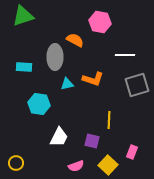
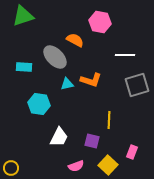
gray ellipse: rotated 45 degrees counterclockwise
orange L-shape: moved 2 px left, 1 px down
yellow circle: moved 5 px left, 5 px down
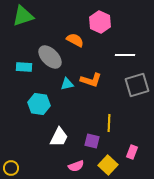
pink hexagon: rotated 15 degrees clockwise
gray ellipse: moved 5 px left
yellow line: moved 3 px down
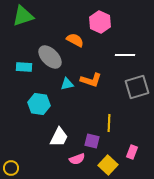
gray square: moved 2 px down
pink semicircle: moved 1 px right, 7 px up
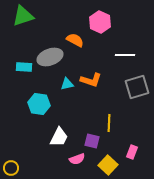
gray ellipse: rotated 65 degrees counterclockwise
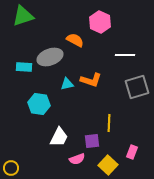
purple square: rotated 21 degrees counterclockwise
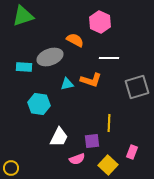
white line: moved 16 px left, 3 px down
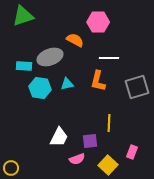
pink hexagon: moved 2 px left; rotated 25 degrees counterclockwise
cyan rectangle: moved 1 px up
orange L-shape: moved 7 px right, 1 px down; rotated 85 degrees clockwise
cyan hexagon: moved 1 px right, 16 px up
purple square: moved 2 px left
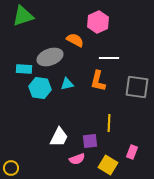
pink hexagon: rotated 25 degrees counterclockwise
cyan rectangle: moved 3 px down
gray square: rotated 25 degrees clockwise
yellow square: rotated 12 degrees counterclockwise
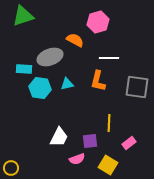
pink hexagon: rotated 10 degrees clockwise
pink rectangle: moved 3 px left, 9 px up; rotated 32 degrees clockwise
